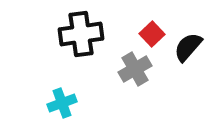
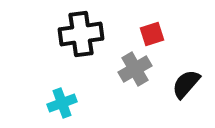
red square: rotated 25 degrees clockwise
black semicircle: moved 2 px left, 37 px down
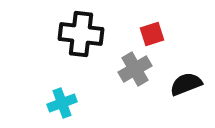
black cross: rotated 15 degrees clockwise
black semicircle: rotated 28 degrees clockwise
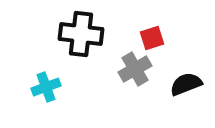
red square: moved 4 px down
cyan cross: moved 16 px left, 16 px up
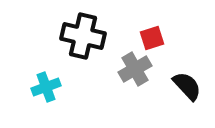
black cross: moved 2 px right, 2 px down; rotated 6 degrees clockwise
black semicircle: moved 1 px right, 2 px down; rotated 68 degrees clockwise
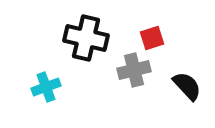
black cross: moved 3 px right, 2 px down
gray cross: moved 1 px left, 1 px down; rotated 16 degrees clockwise
